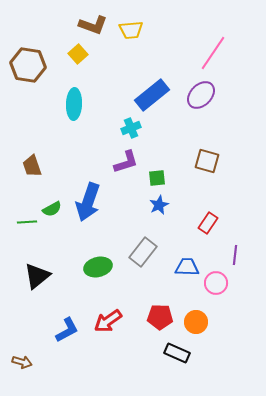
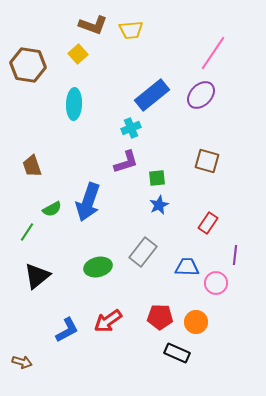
green line: moved 10 px down; rotated 54 degrees counterclockwise
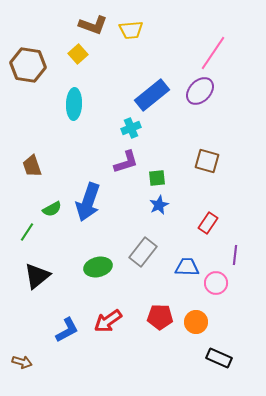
purple ellipse: moved 1 px left, 4 px up
black rectangle: moved 42 px right, 5 px down
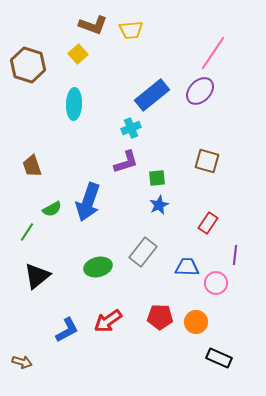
brown hexagon: rotated 8 degrees clockwise
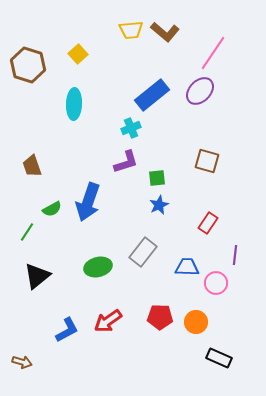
brown L-shape: moved 72 px right, 7 px down; rotated 20 degrees clockwise
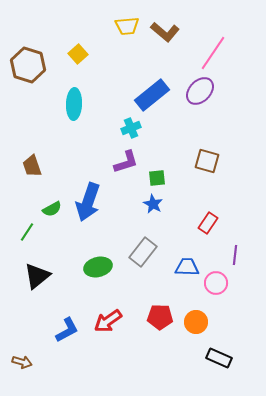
yellow trapezoid: moved 4 px left, 4 px up
blue star: moved 6 px left, 1 px up; rotated 18 degrees counterclockwise
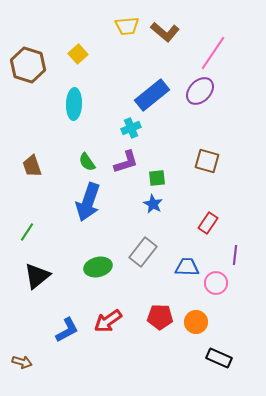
green semicircle: moved 35 px right, 47 px up; rotated 84 degrees clockwise
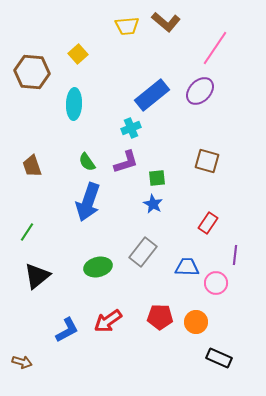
brown L-shape: moved 1 px right, 10 px up
pink line: moved 2 px right, 5 px up
brown hexagon: moved 4 px right, 7 px down; rotated 12 degrees counterclockwise
